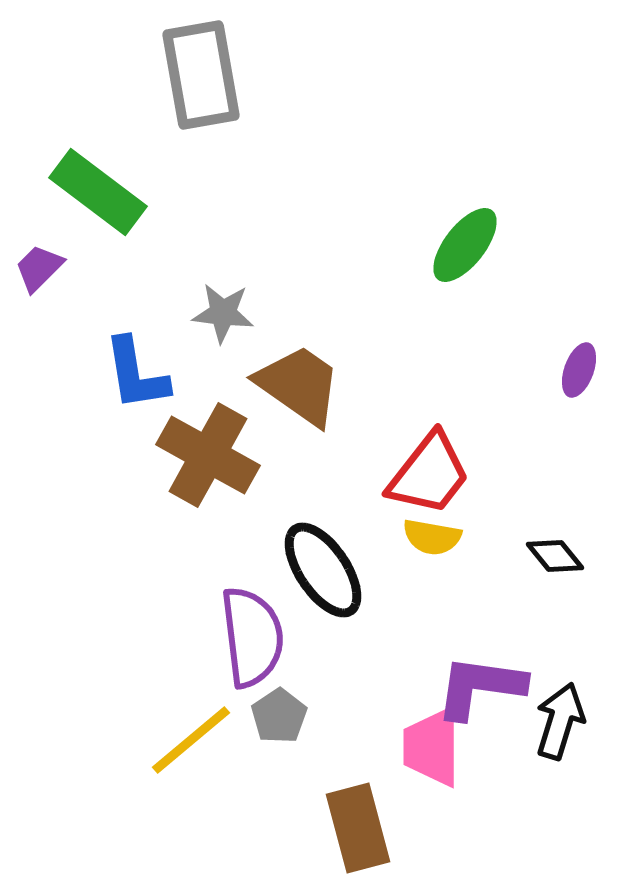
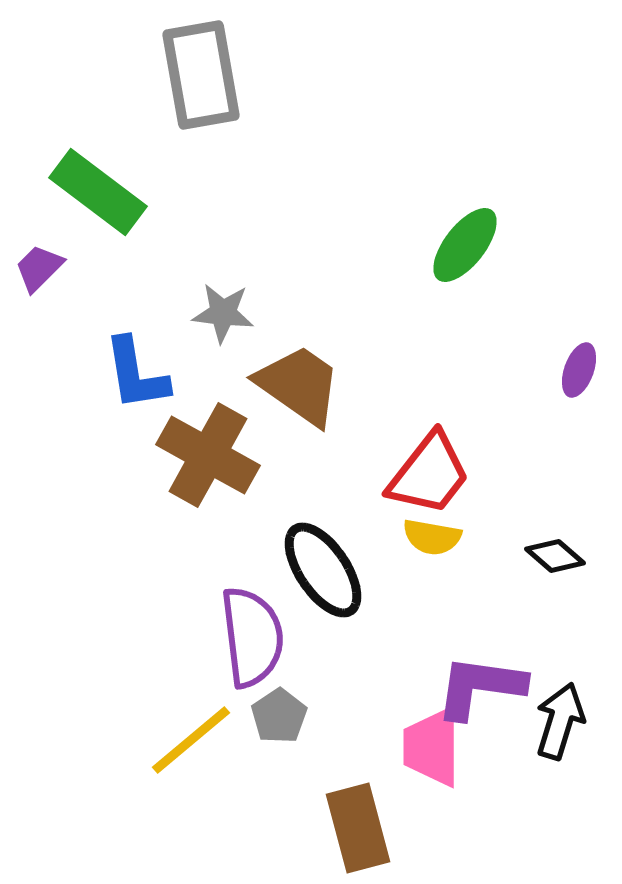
black diamond: rotated 10 degrees counterclockwise
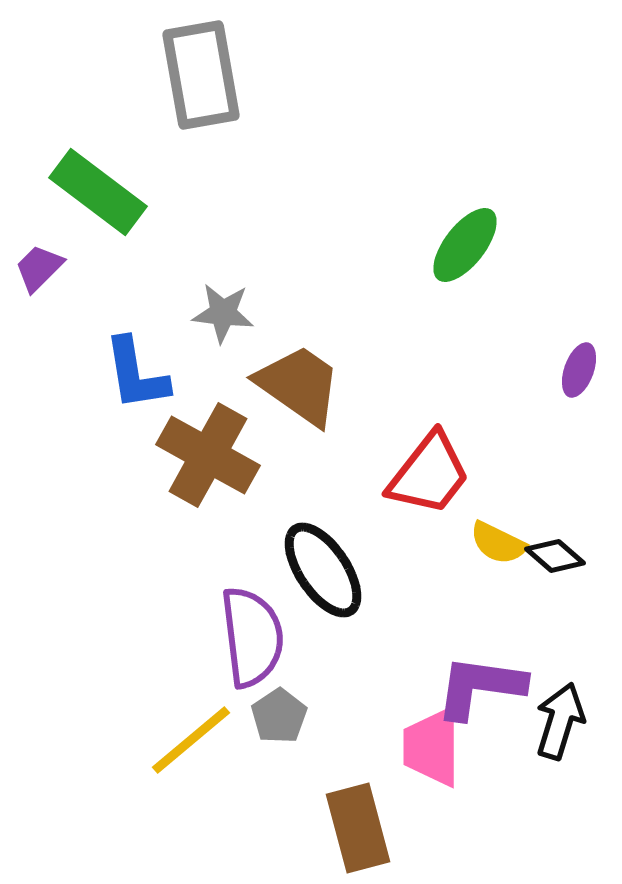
yellow semicircle: moved 66 px right, 6 px down; rotated 16 degrees clockwise
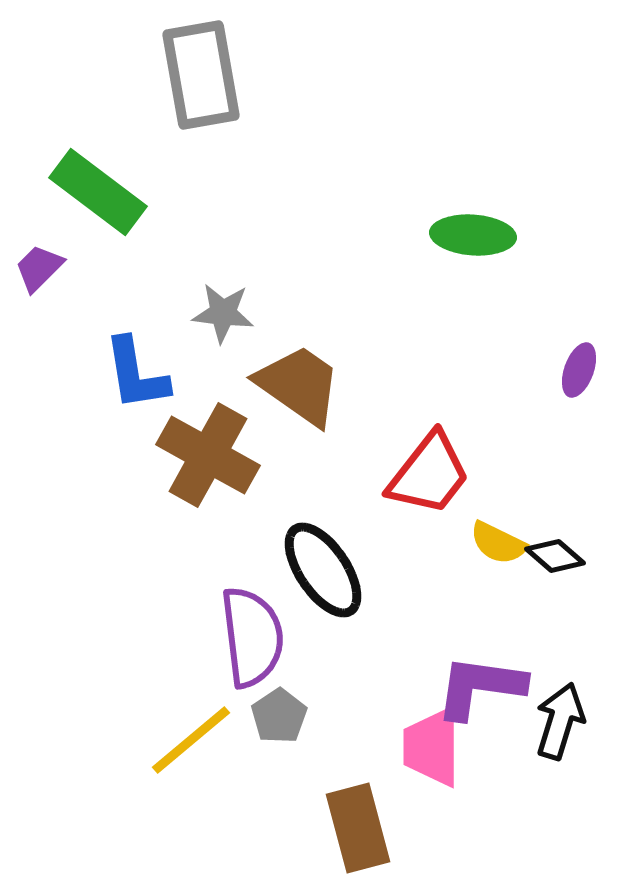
green ellipse: moved 8 px right, 10 px up; rotated 56 degrees clockwise
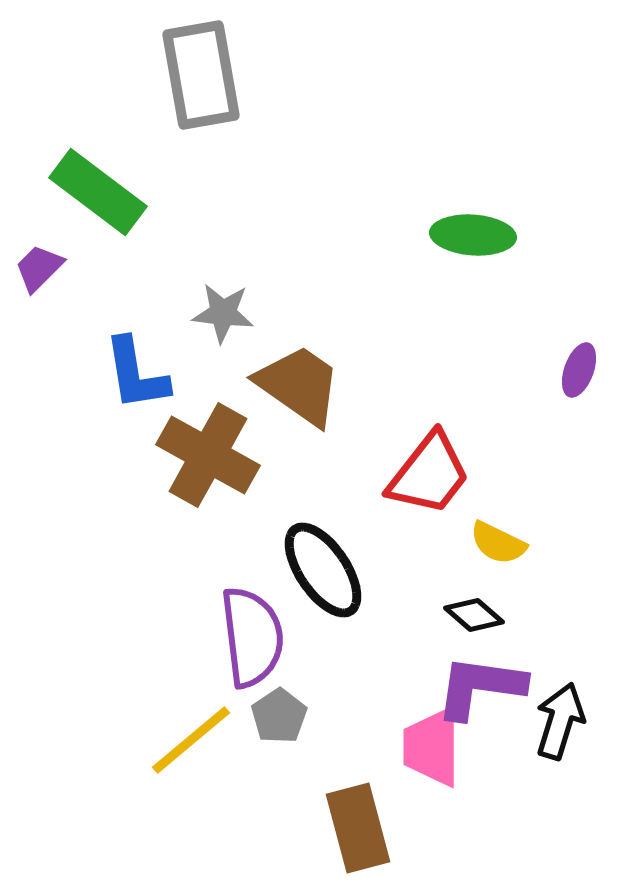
black diamond: moved 81 px left, 59 px down
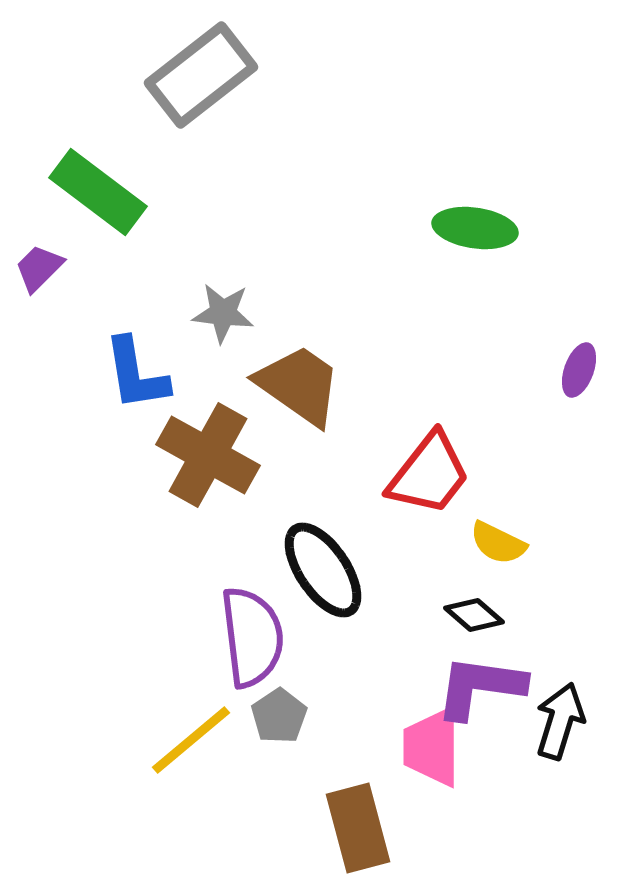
gray rectangle: rotated 62 degrees clockwise
green ellipse: moved 2 px right, 7 px up; rotated 4 degrees clockwise
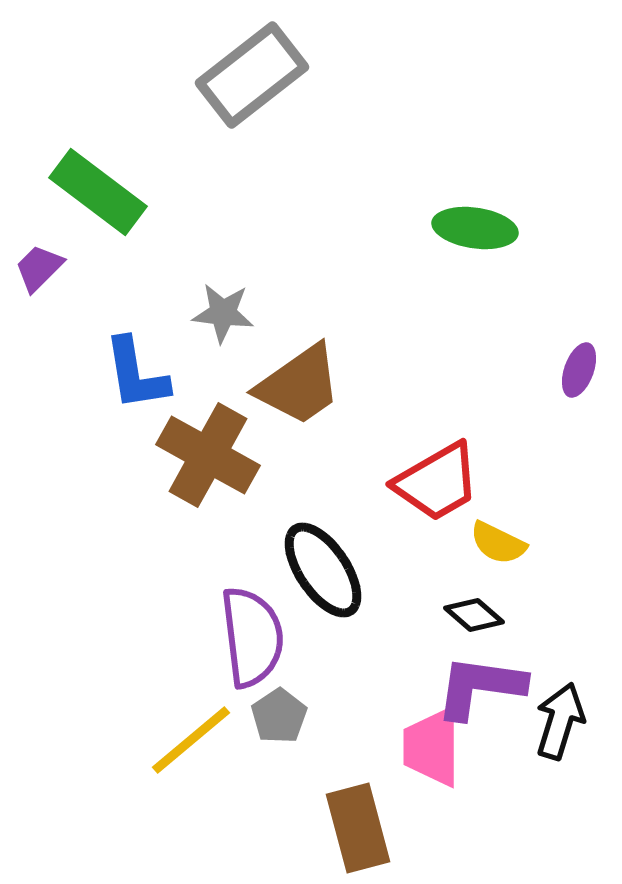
gray rectangle: moved 51 px right
brown trapezoid: rotated 110 degrees clockwise
red trapezoid: moved 8 px right, 8 px down; rotated 22 degrees clockwise
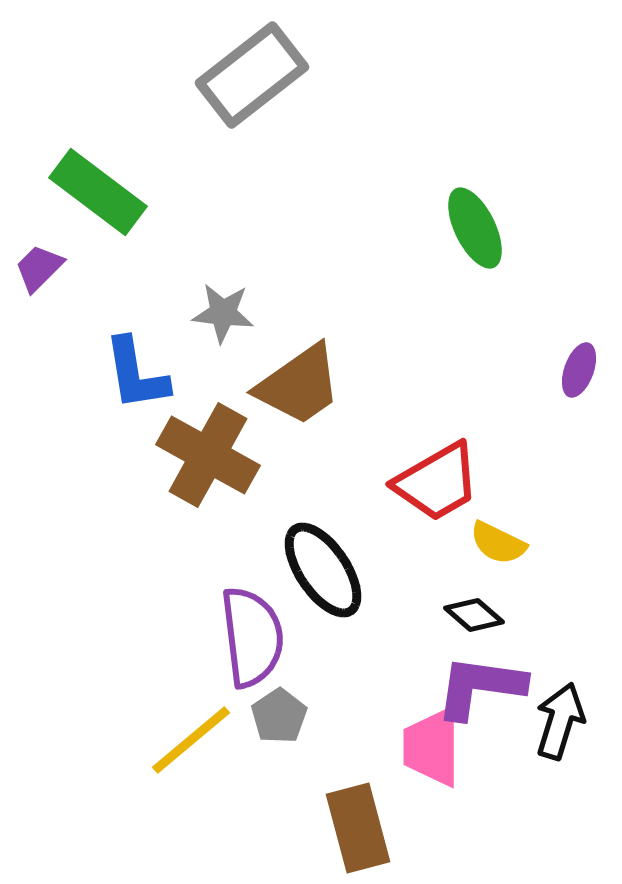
green ellipse: rotated 56 degrees clockwise
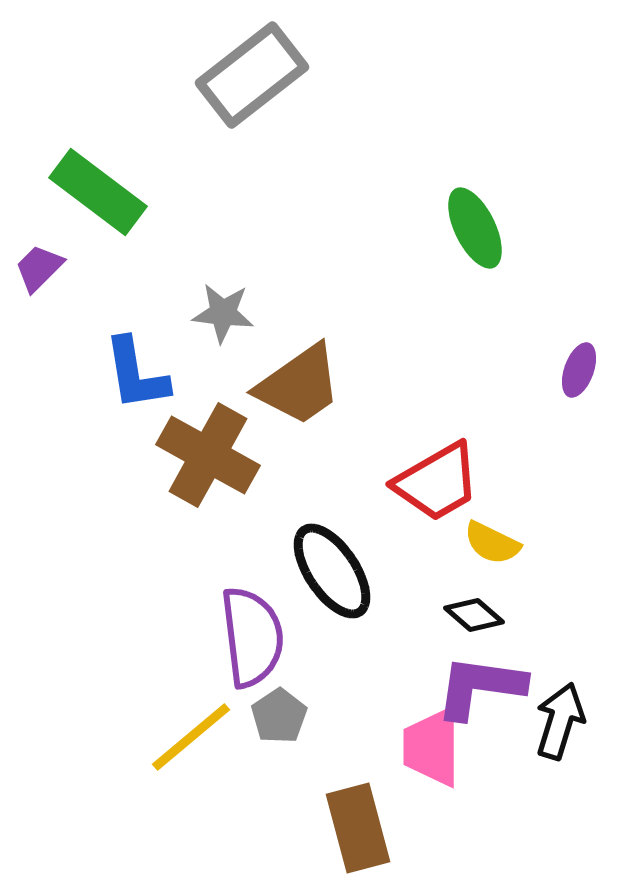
yellow semicircle: moved 6 px left
black ellipse: moved 9 px right, 1 px down
yellow line: moved 3 px up
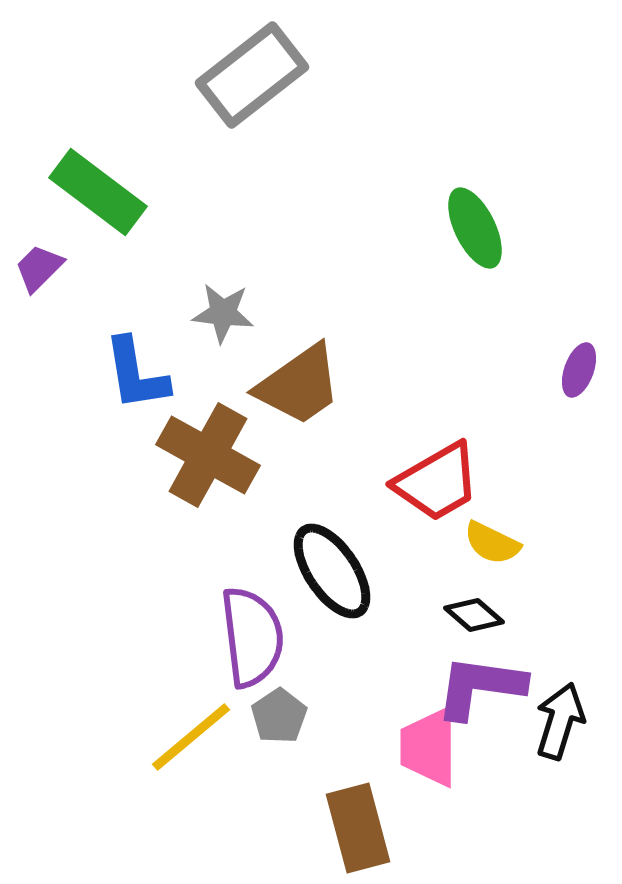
pink trapezoid: moved 3 px left
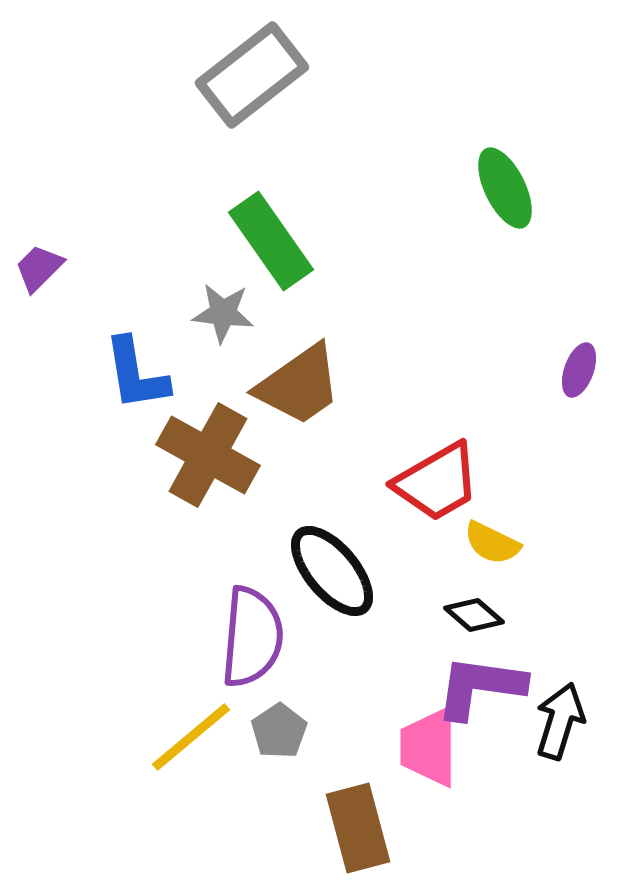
green rectangle: moved 173 px right, 49 px down; rotated 18 degrees clockwise
green ellipse: moved 30 px right, 40 px up
black ellipse: rotated 6 degrees counterclockwise
purple semicircle: rotated 12 degrees clockwise
gray pentagon: moved 15 px down
